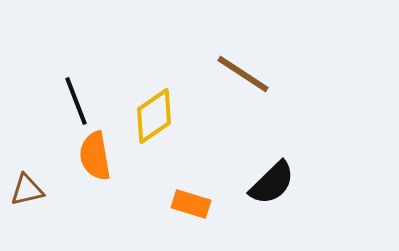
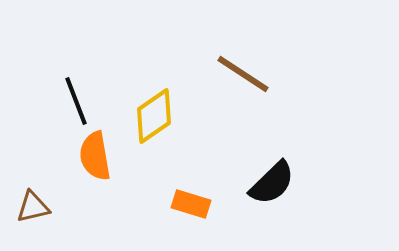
brown triangle: moved 6 px right, 17 px down
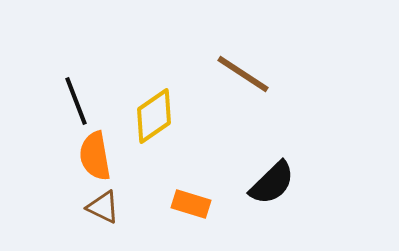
brown triangle: moved 70 px right; rotated 39 degrees clockwise
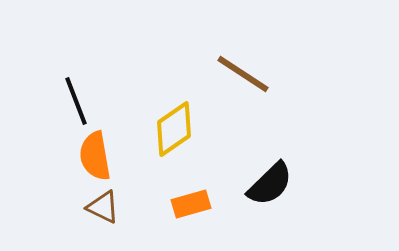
yellow diamond: moved 20 px right, 13 px down
black semicircle: moved 2 px left, 1 px down
orange rectangle: rotated 33 degrees counterclockwise
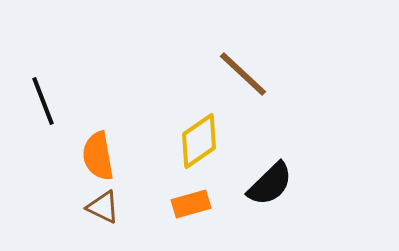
brown line: rotated 10 degrees clockwise
black line: moved 33 px left
yellow diamond: moved 25 px right, 12 px down
orange semicircle: moved 3 px right
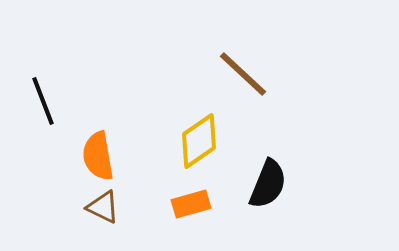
black semicircle: moved 2 px left; rotated 24 degrees counterclockwise
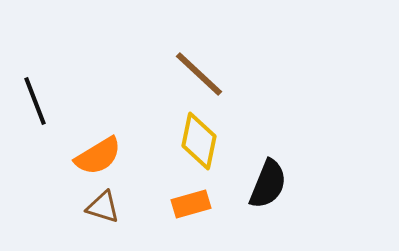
brown line: moved 44 px left
black line: moved 8 px left
yellow diamond: rotated 44 degrees counterclockwise
orange semicircle: rotated 111 degrees counterclockwise
brown triangle: rotated 9 degrees counterclockwise
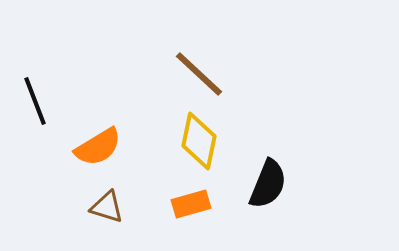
orange semicircle: moved 9 px up
brown triangle: moved 4 px right
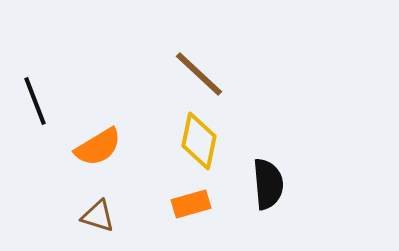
black semicircle: rotated 27 degrees counterclockwise
brown triangle: moved 9 px left, 9 px down
